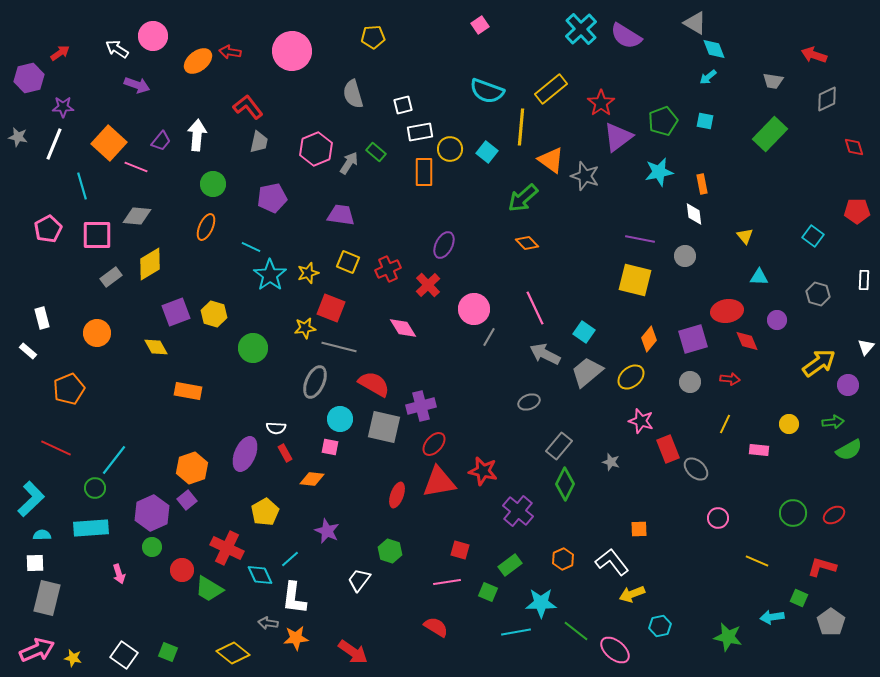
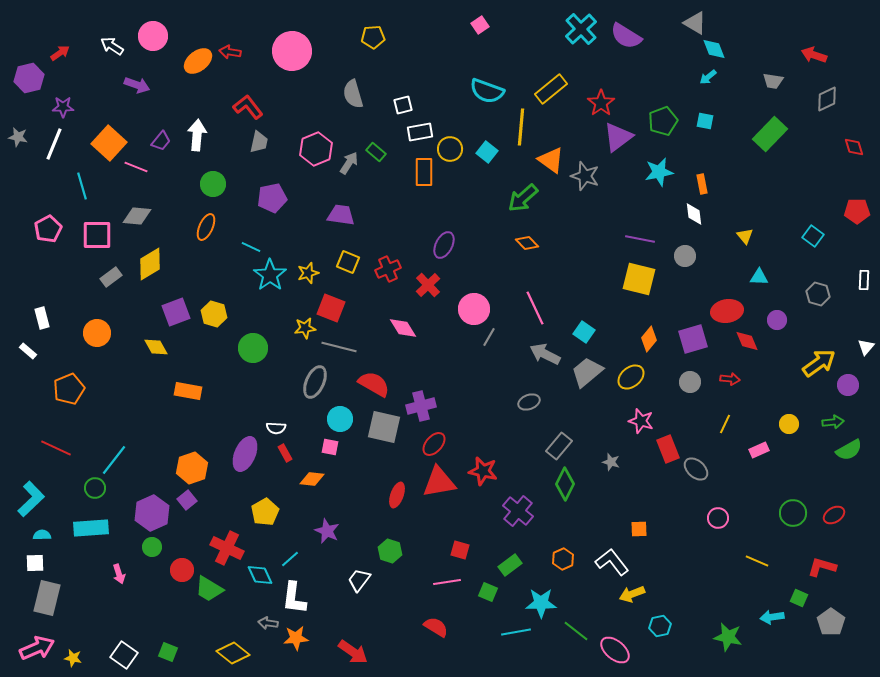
white arrow at (117, 49): moved 5 px left, 3 px up
yellow square at (635, 280): moved 4 px right, 1 px up
pink rectangle at (759, 450): rotated 30 degrees counterclockwise
pink arrow at (37, 650): moved 2 px up
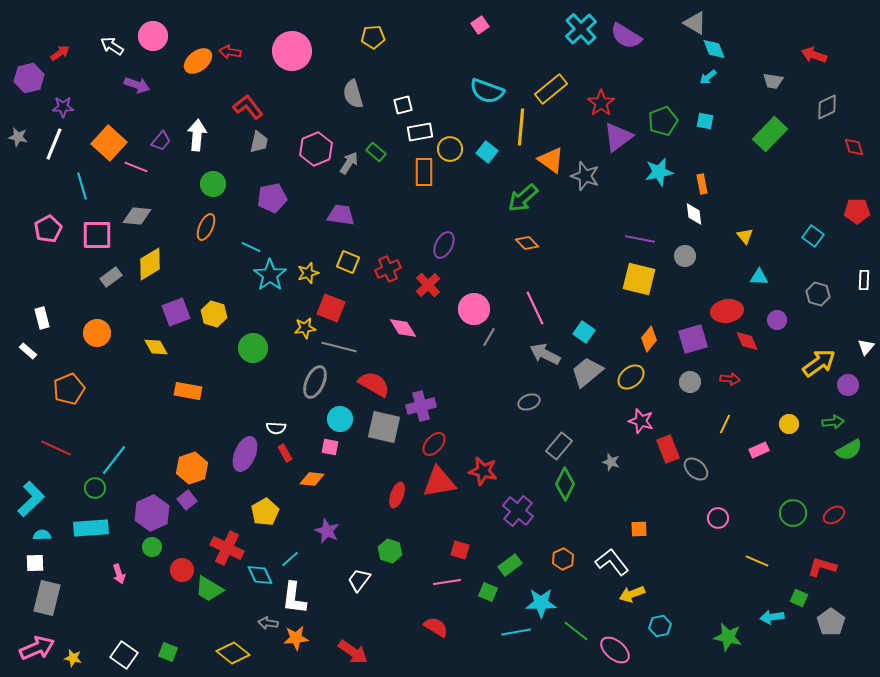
gray diamond at (827, 99): moved 8 px down
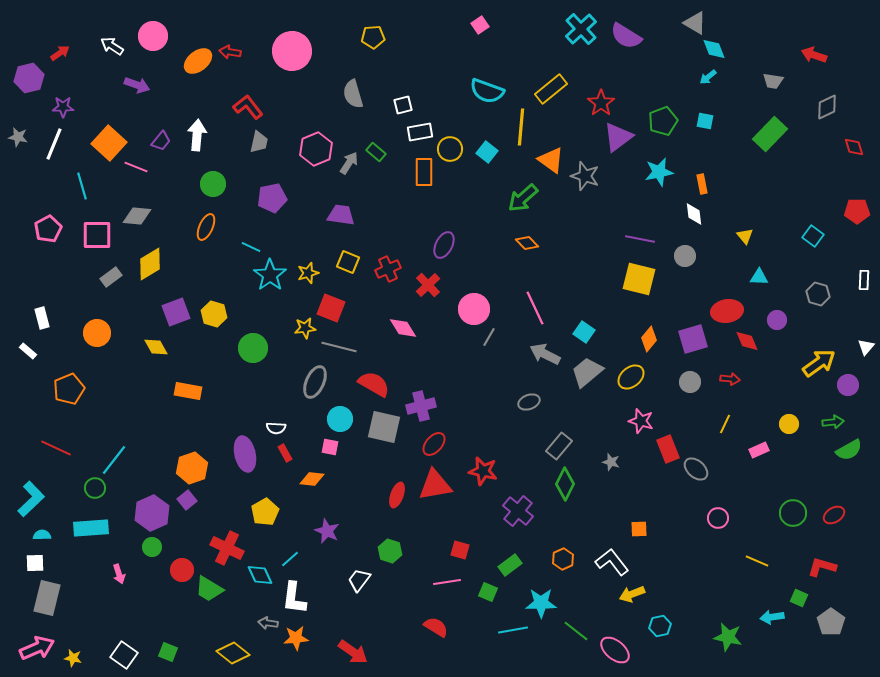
purple ellipse at (245, 454): rotated 36 degrees counterclockwise
red triangle at (439, 482): moved 4 px left, 3 px down
cyan line at (516, 632): moved 3 px left, 2 px up
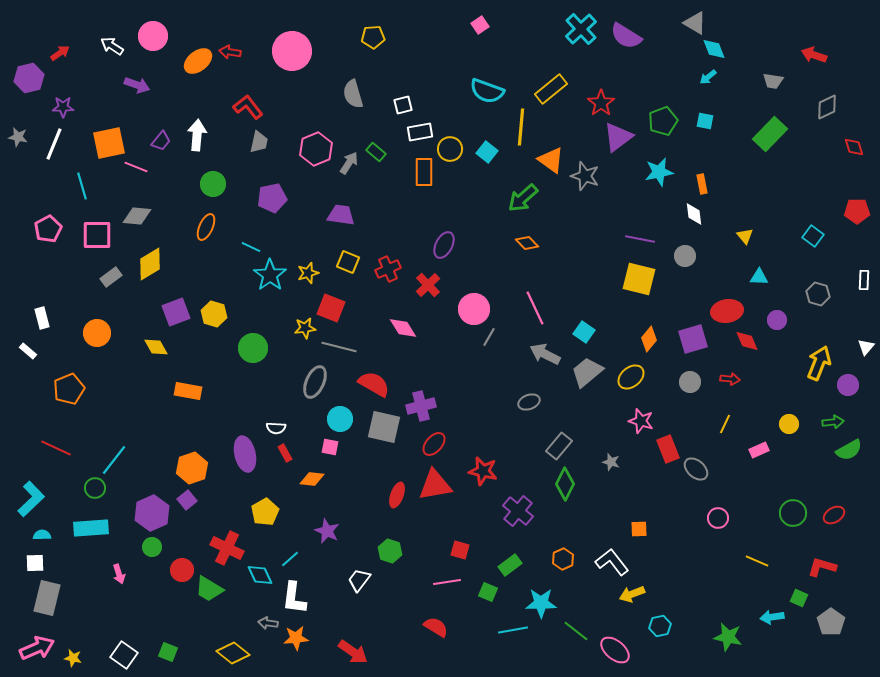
orange square at (109, 143): rotated 36 degrees clockwise
yellow arrow at (819, 363): rotated 32 degrees counterclockwise
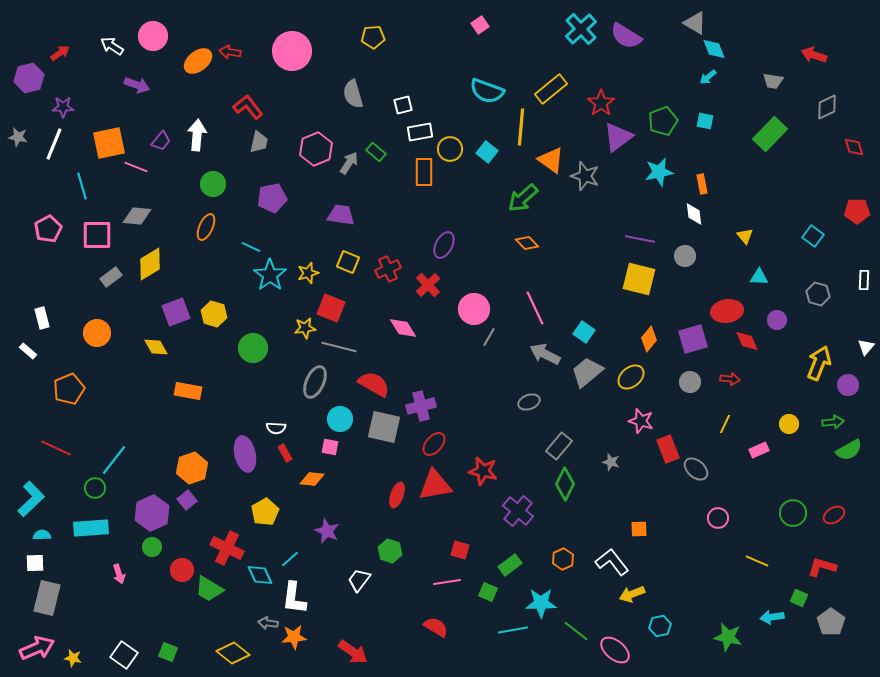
orange star at (296, 638): moved 2 px left, 1 px up
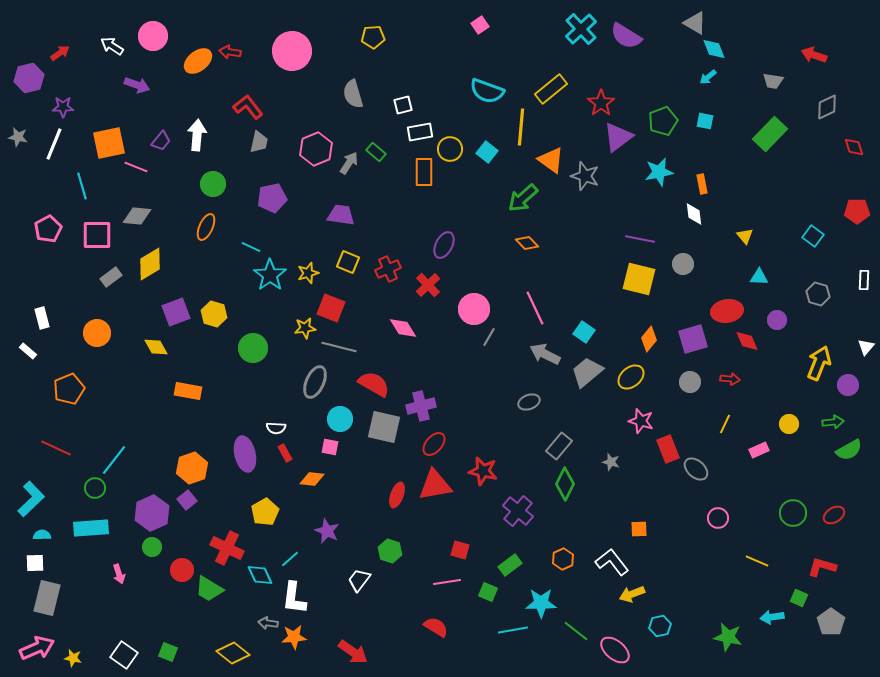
gray circle at (685, 256): moved 2 px left, 8 px down
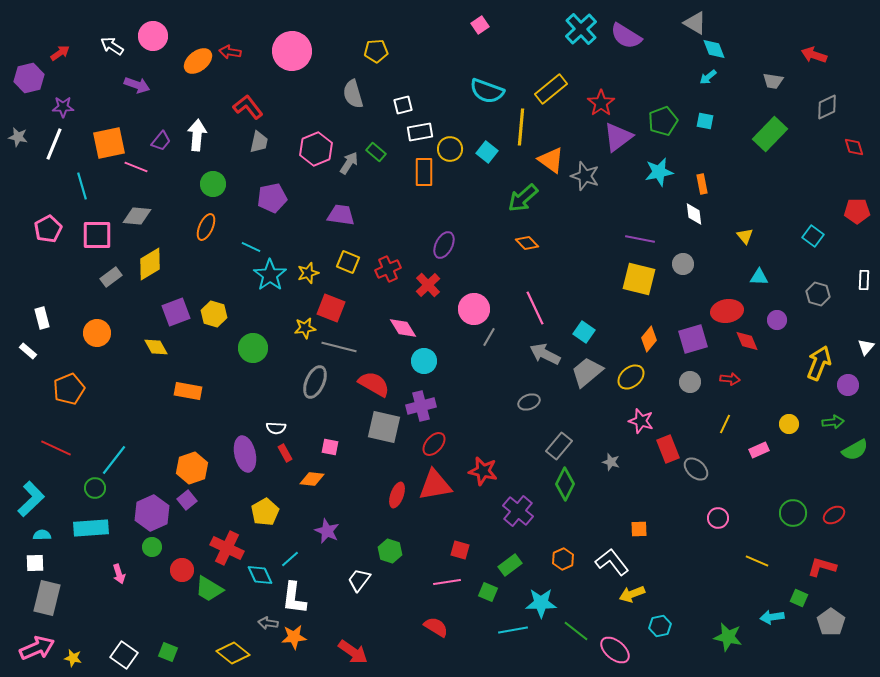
yellow pentagon at (373, 37): moved 3 px right, 14 px down
cyan circle at (340, 419): moved 84 px right, 58 px up
green semicircle at (849, 450): moved 6 px right
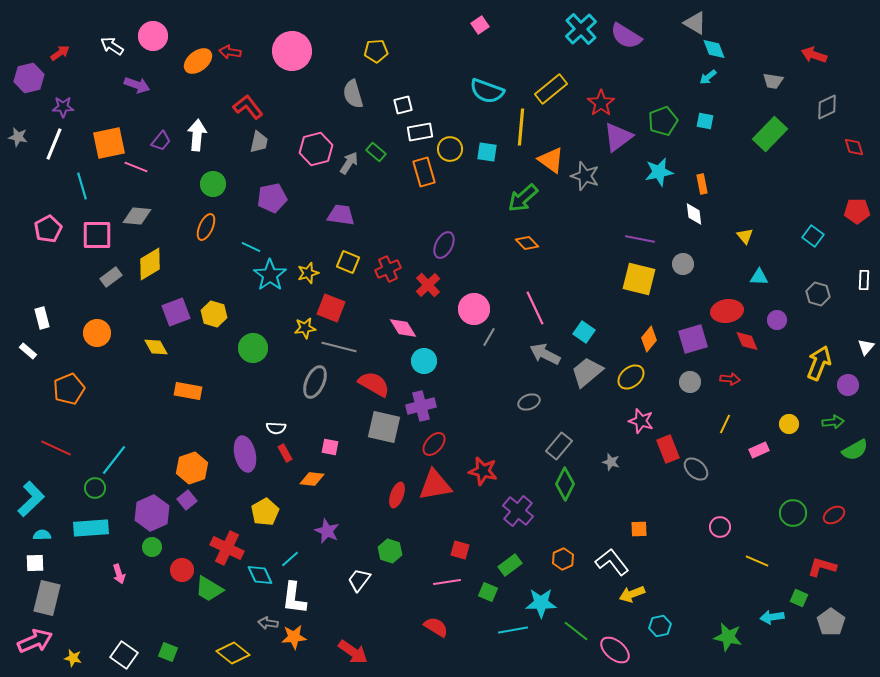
pink hexagon at (316, 149): rotated 8 degrees clockwise
cyan square at (487, 152): rotated 30 degrees counterclockwise
orange rectangle at (424, 172): rotated 16 degrees counterclockwise
pink circle at (718, 518): moved 2 px right, 9 px down
pink arrow at (37, 648): moved 2 px left, 7 px up
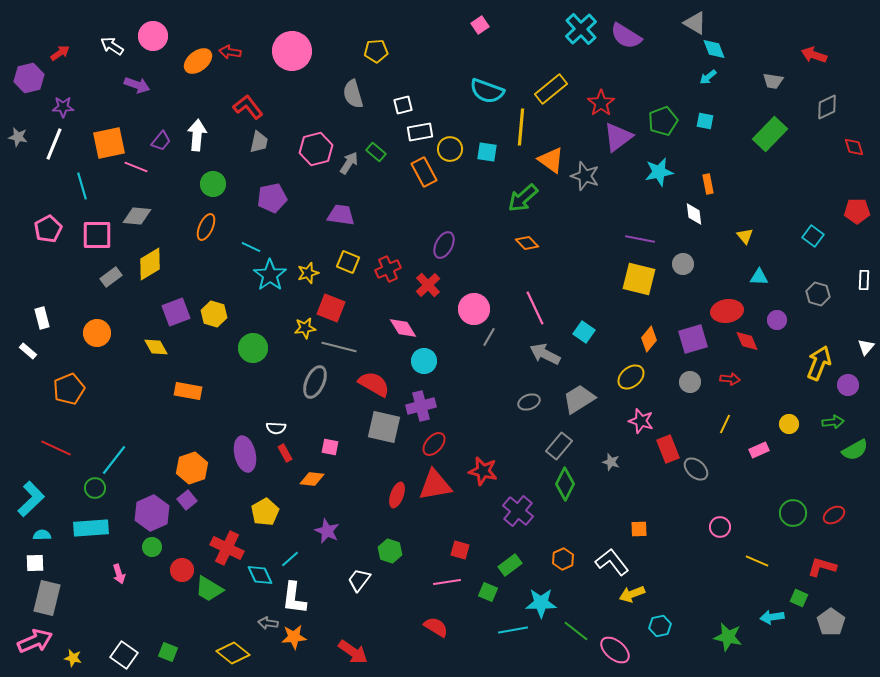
orange rectangle at (424, 172): rotated 12 degrees counterclockwise
orange rectangle at (702, 184): moved 6 px right
gray trapezoid at (587, 372): moved 8 px left, 27 px down; rotated 8 degrees clockwise
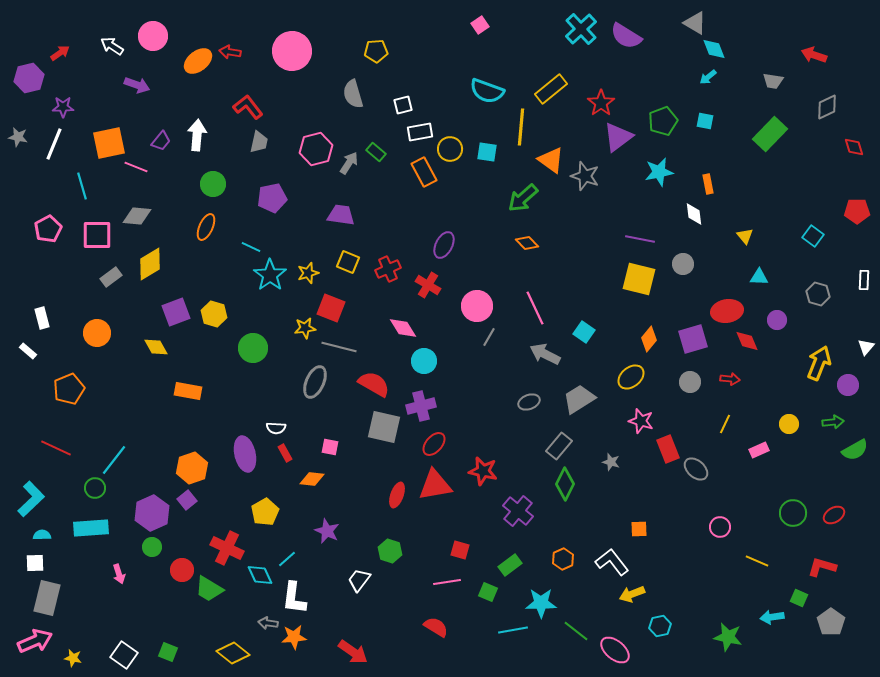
red cross at (428, 285): rotated 15 degrees counterclockwise
pink circle at (474, 309): moved 3 px right, 3 px up
cyan line at (290, 559): moved 3 px left
